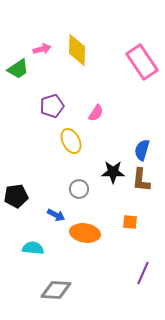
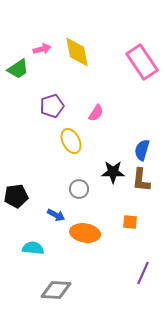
yellow diamond: moved 2 px down; rotated 12 degrees counterclockwise
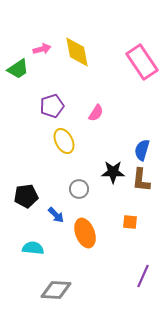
yellow ellipse: moved 7 px left
black pentagon: moved 10 px right
blue arrow: rotated 18 degrees clockwise
orange ellipse: rotated 60 degrees clockwise
purple line: moved 3 px down
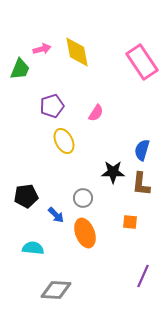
green trapezoid: moved 2 px right; rotated 35 degrees counterclockwise
brown L-shape: moved 4 px down
gray circle: moved 4 px right, 9 px down
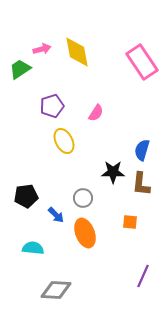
green trapezoid: rotated 145 degrees counterclockwise
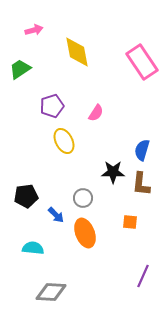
pink arrow: moved 8 px left, 19 px up
gray diamond: moved 5 px left, 2 px down
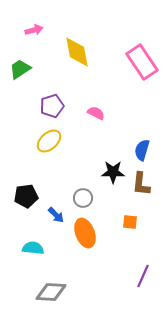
pink semicircle: rotated 96 degrees counterclockwise
yellow ellipse: moved 15 px left; rotated 75 degrees clockwise
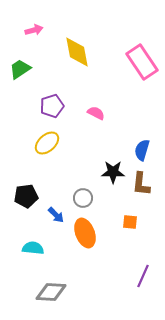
yellow ellipse: moved 2 px left, 2 px down
